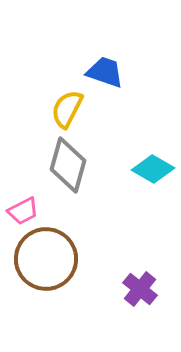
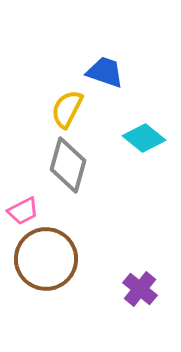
cyan diamond: moved 9 px left, 31 px up; rotated 9 degrees clockwise
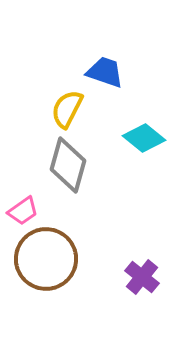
pink trapezoid: rotated 8 degrees counterclockwise
purple cross: moved 2 px right, 12 px up
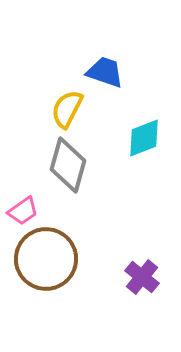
cyan diamond: rotated 60 degrees counterclockwise
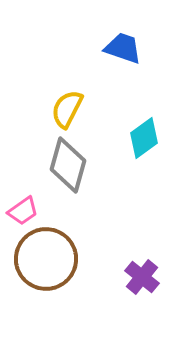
blue trapezoid: moved 18 px right, 24 px up
cyan diamond: rotated 15 degrees counterclockwise
